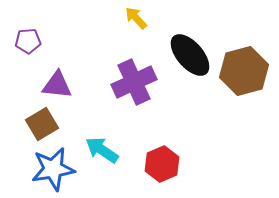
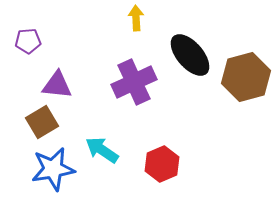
yellow arrow: rotated 40 degrees clockwise
brown hexagon: moved 2 px right, 6 px down
brown square: moved 2 px up
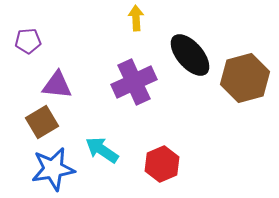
brown hexagon: moved 1 px left, 1 px down
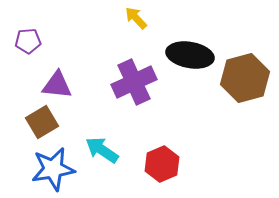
yellow arrow: rotated 40 degrees counterclockwise
black ellipse: rotated 39 degrees counterclockwise
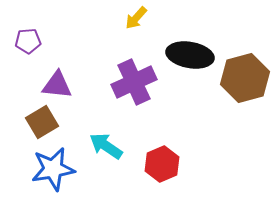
yellow arrow: rotated 95 degrees counterclockwise
cyan arrow: moved 4 px right, 4 px up
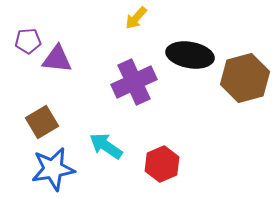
purple triangle: moved 26 px up
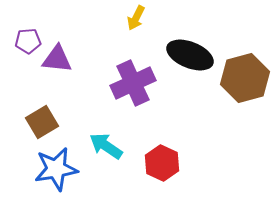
yellow arrow: rotated 15 degrees counterclockwise
black ellipse: rotated 12 degrees clockwise
purple cross: moved 1 px left, 1 px down
red hexagon: moved 1 px up; rotated 12 degrees counterclockwise
blue star: moved 3 px right
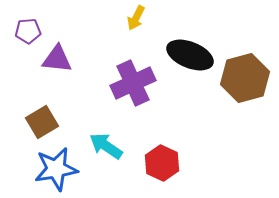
purple pentagon: moved 10 px up
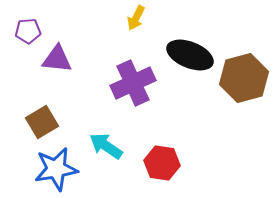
brown hexagon: moved 1 px left
red hexagon: rotated 16 degrees counterclockwise
